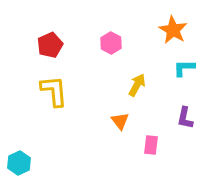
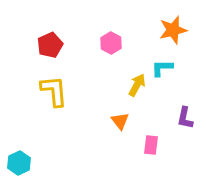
orange star: rotated 28 degrees clockwise
cyan L-shape: moved 22 px left
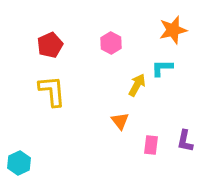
yellow L-shape: moved 2 px left
purple L-shape: moved 23 px down
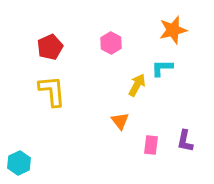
red pentagon: moved 2 px down
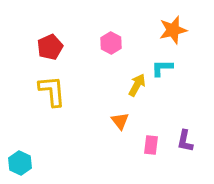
cyan hexagon: moved 1 px right; rotated 10 degrees counterclockwise
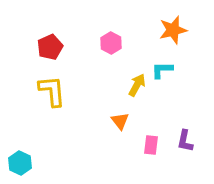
cyan L-shape: moved 2 px down
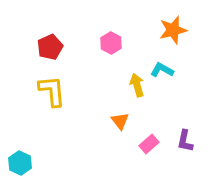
cyan L-shape: rotated 30 degrees clockwise
yellow arrow: rotated 45 degrees counterclockwise
pink rectangle: moved 2 px left, 1 px up; rotated 42 degrees clockwise
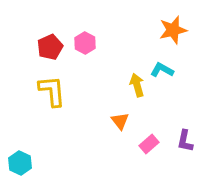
pink hexagon: moved 26 px left
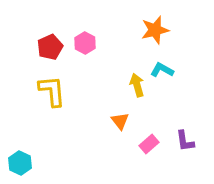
orange star: moved 18 px left
purple L-shape: rotated 20 degrees counterclockwise
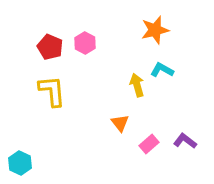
red pentagon: rotated 25 degrees counterclockwise
orange triangle: moved 2 px down
purple L-shape: rotated 135 degrees clockwise
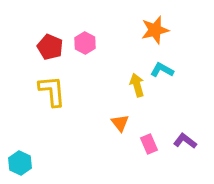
pink rectangle: rotated 72 degrees counterclockwise
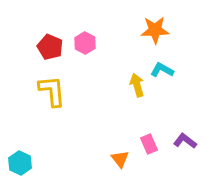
orange star: rotated 12 degrees clockwise
orange triangle: moved 36 px down
